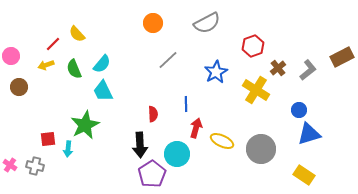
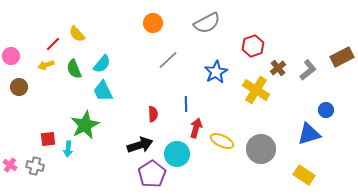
blue circle: moved 27 px right
black arrow: rotated 105 degrees counterclockwise
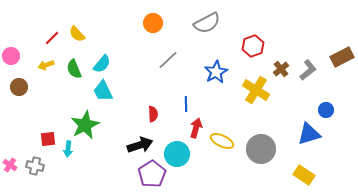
red line: moved 1 px left, 6 px up
brown cross: moved 3 px right, 1 px down
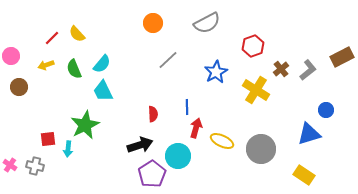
blue line: moved 1 px right, 3 px down
cyan circle: moved 1 px right, 2 px down
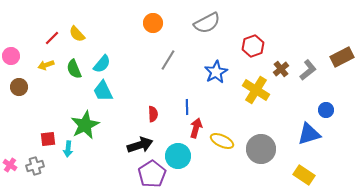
gray line: rotated 15 degrees counterclockwise
gray cross: rotated 30 degrees counterclockwise
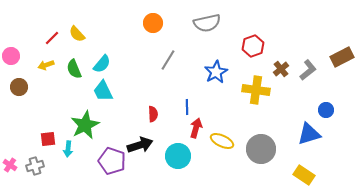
gray semicircle: rotated 16 degrees clockwise
yellow cross: rotated 24 degrees counterclockwise
purple pentagon: moved 40 px left, 13 px up; rotated 20 degrees counterclockwise
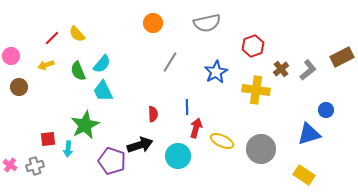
gray line: moved 2 px right, 2 px down
green semicircle: moved 4 px right, 2 px down
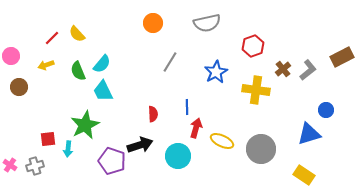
brown cross: moved 2 px right
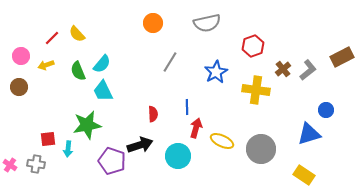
pink circle: moved 10 px right
green star: moved 2 px right; rotated 16 degrees clockwise
gray cross: moved 1 px right, 2 px up; rotated 24 degrees clockwise
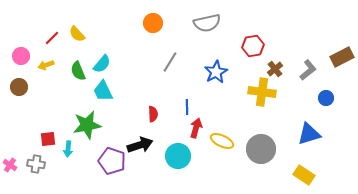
red hexagon: rotated 10 degrees clockwise
brown cross: moved 8 px left
yellow cross: moved 6 px right, 2 px down
blue circle: moved 12 px up
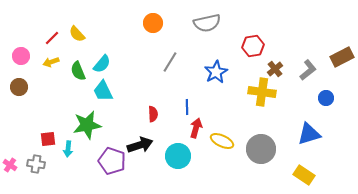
yellow arrow: moved 5 px right, 3 px up
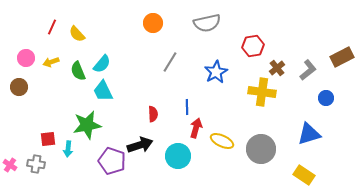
red line: moved 11 px up; rotated 21 degrees counterclockwise
pink circle: moved 5 px right, 2 px down
brown cross: moved 2 px right, 1 px up
